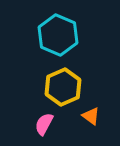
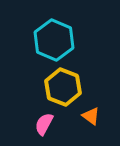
cyan hexagon: moved 4 px left, 5 px down
yellow hexagon: rotated 15 degrees counterclockwise
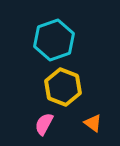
cyan hexagon: rotated 18 degrees clockwise
orange triangle: moved 2 px right, 7 px down
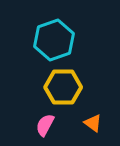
yellow hexagon: rotated 21 degrees counterclockwise
pink semicircle: moved 1 px right, 1 px down
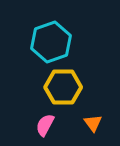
cyan hexagon: moved 3 px left, 2 px down
orange triangle: rotated 18 degrees clockwise
